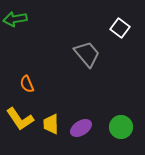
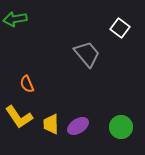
yellow L-shape: moved 1 px left, 2 px up
purple ellipse: moved 3 px left, 2 px up
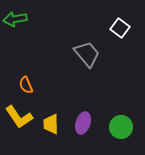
orange semicircle: moved 1 px left, 1 px down
purple ellipse: moved 5 px right, 3 px up; rotated 40 degrees counterclockwise
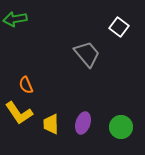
white square: moved 1 px left, 1 px up
yellow L-shape: moved 4 px up
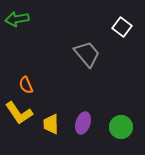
green arrow: moved 2 px right
white square: moved 3 px right
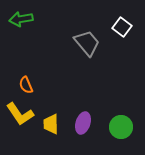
green arrow: moved 4 px right
gray trapezoid: moved 11 px up
yellow L-shape: moved 1 px right, 1 px down
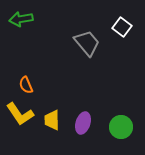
yellow trapezoid: moved 1 px right, 4 px up
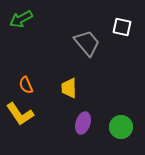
green arrow: rotated 20 degrees counterclockwise
white square: rotated 24 degrees counterclockwise
yellow trapezoid: moved 17 px right, 32 px up
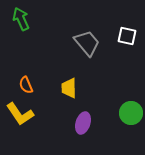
green arrow: rotated 95 degrees clockwise
white square: moved 5 px right, 9 px down
green circle: moved 10 px right, 14 px up
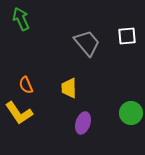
white square: rotated 18 degrees counterclockwise
yellow L-shape: moved 1 px left, 1 px up
